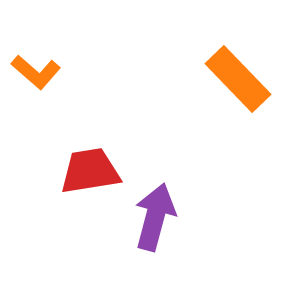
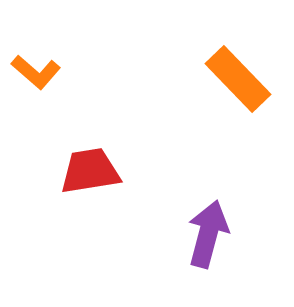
purple arrow: moved 53 px right, 17 px down
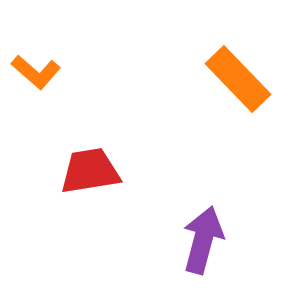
purple arrow: moved 5 px left, 6 px down
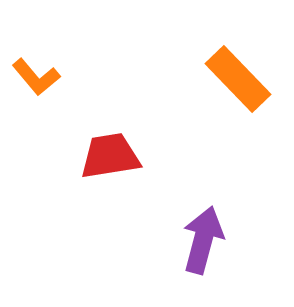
orange L-shape: moved 5 px down; rotated 9 degrees clockwise
red trapezoid: moved 20 px right, 15 px up
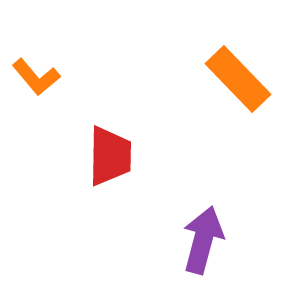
red trapezoid: rotated 100 degrees clockwise
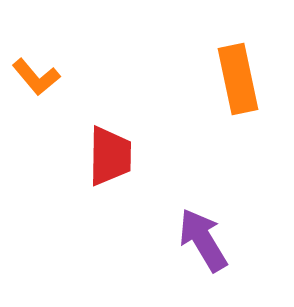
orange rectangle: rotated 32 degrees clockwise
purple arrow: rotated 46 degrees counterclockwise
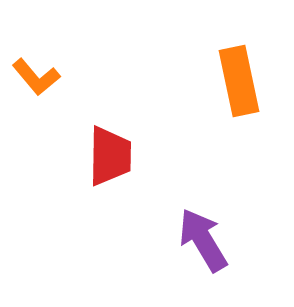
orange rectangle: moved 1 px right, 2 px down
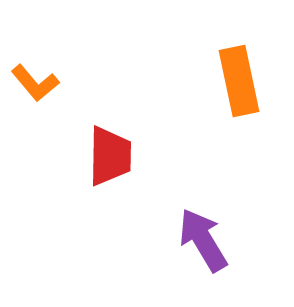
orange L-shape: moved 1 px left, 6 px down
